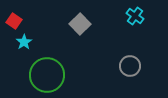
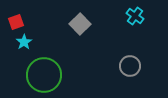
red square: moved 2 px right, 1 px down; rotated 35 degrees clockwise
green circle: moved 3 px left
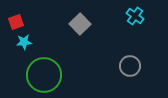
cyan star: rotated 28 degrees clockwise
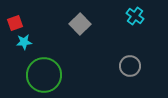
red square: moved 1 px left, 1 px down
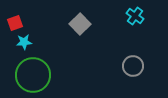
gray circle: moved 3 px right
green circle: moved 11 px left
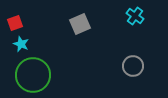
gray square: rotated 20 degrees clockwise
cyan star: moved 3 px left, 2 px down; rotated 28 degrees clockwise
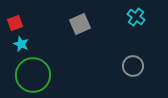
cyan cross: moved 1 px right, 1 px down
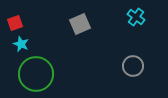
green circle: moved 3 px right, 1 px up
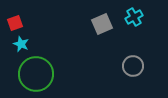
cyan cross: moved 2 px left; rotated 24 degrees clockwise
gray square: moved 22 px right
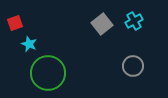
cyan cross: moved 4 px down
gray square: rotated 15 degrees counterclockwise
cyan star: moved 8 px right
green circle: moved 12 px right, 1 px up
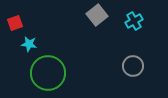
gray square: moved 5 px left, 9 px up
cyan star: rotated 14 degrees counterclockwise
